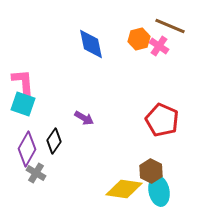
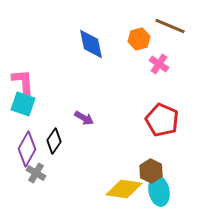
pink cross: moved 18 px down
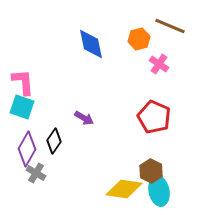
cyan square: moved 1 px left, 3 px down
red pentagon: moved 8 px left, 3 px up
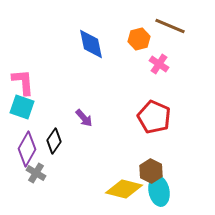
purple arrow: rotated 18 degrees clockwise
yellow diamond: rotated 6 degrees clockwise
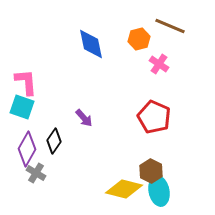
pink L-shape: moved 3 px right
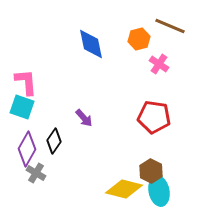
red pentagon: rotated 16 degrees counterclockwise
